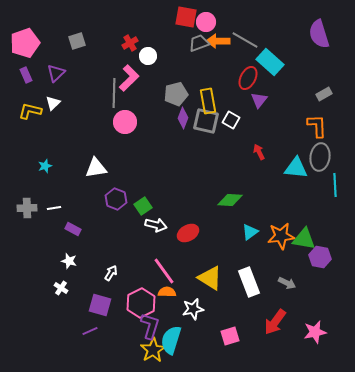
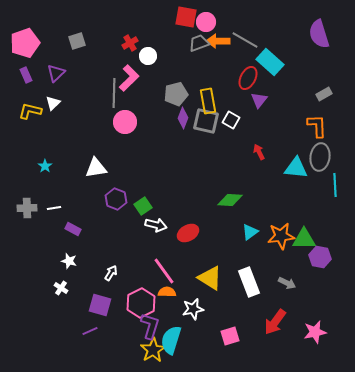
cyan star at (45, 166): rotated 16 degrees counterclockwise
green triangle at (304, 239): rotated 10 degrees counterclockwise
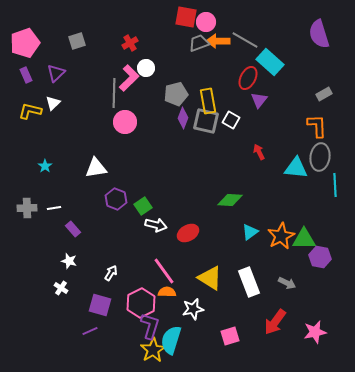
white circle at (148, 56): moved 2 px left, 12 px down
purple rectangle at (73, 229): rotated 21 degrees clockwise
orange star at (281, 236): rotated 20 degrees counterclockwise
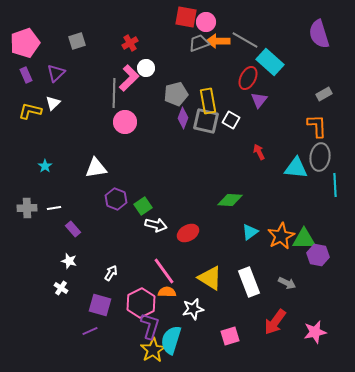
purple hexagon at (320, 257): moved 2 px left, 2 px up
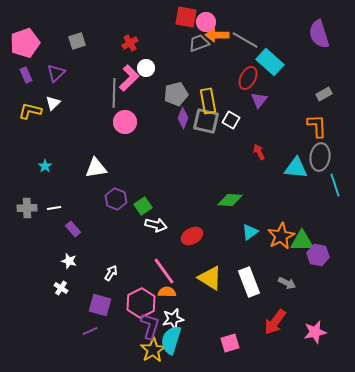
orange arrow at (218, 41): moved 1 px left, 6 px up
cyan line at (335, 185): rotated 15 degrees counterclockwise
red ellipse at (188, 233): moved 4 px right, 3 px down
green triangle at (304, 239): moved 2 px left, 2 px down
white star at (193, 309): moved 20 px left, 10 px down
pink square at (230, 336): moved 7 px down
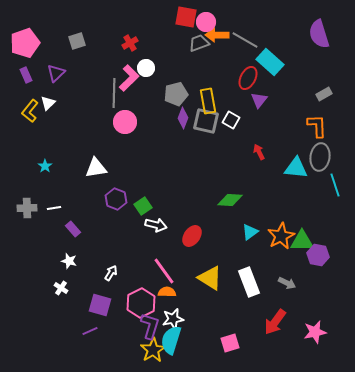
white triangle at (53, 103): moved 5 px left
yellow L-shape at (30, 111): rotated 65 degrees counterclockwise
red ellipse at (192, 236): rotated 25 degrees counterclockwise
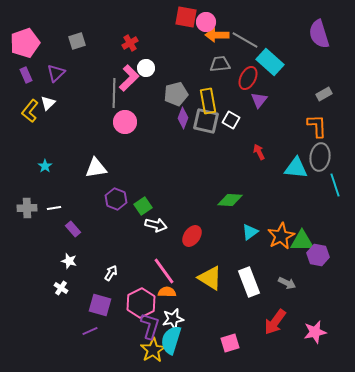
gray trapezoid at (199, 43): moved 21 px right, 21 px down; rotated 15 degrees clockwise
